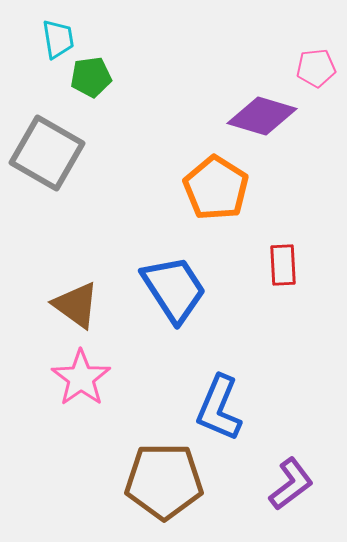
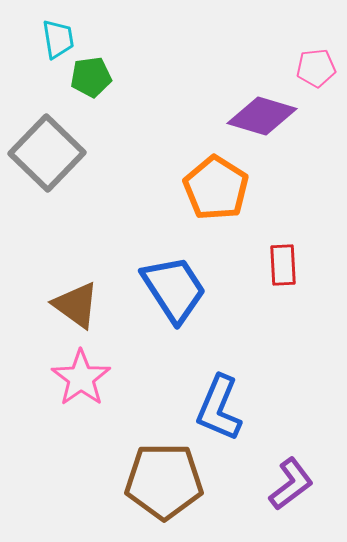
gray square: rotated 14 degrees clockwise
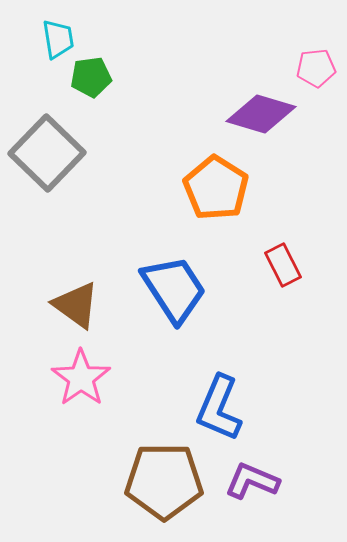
purple diamond: moved 1 px left, 2 px up
red rectangle: rotated 24 degrees counterclockwise
purple L-shape: moved 39 px left, 3 px up; rotated 120 degrees counterclockwise
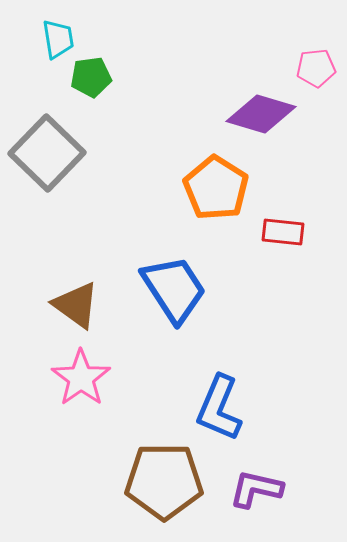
red rectangle: moved 33 px up; rotated 57 degrees counterclockwise
purple L-shape: moved 4 px right, 8 px down; rotated 10 degrees counterclockwise
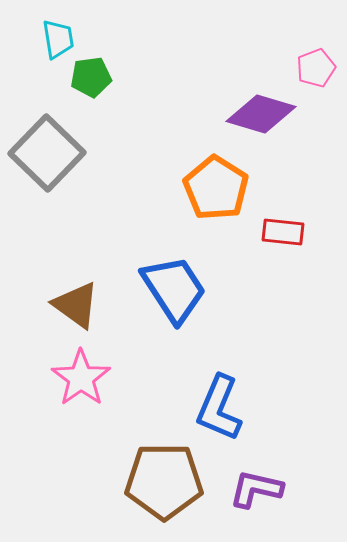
pink pentagon: rotated 15 degrees counterclockwise
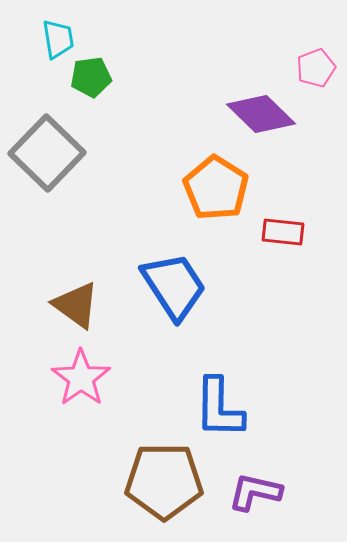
purple diamond: rotated 28 degrees clockwise
blue trapezoid: moved 3 px up
blue L-shape: rotated 22 degrees counterclockwise
purple L-shape: moved 1 px left, 3 px down
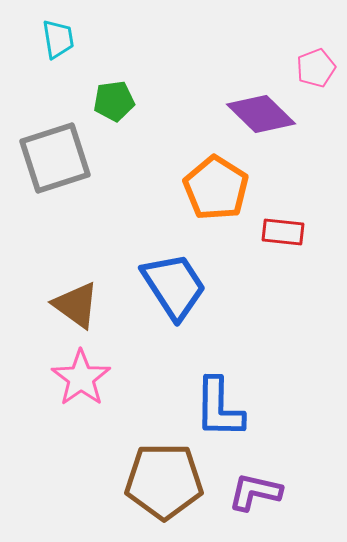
green pentagon: moved 23 px right, 24 px down
gray square: moved 8 px right, 5 px down; rotated 28 degrees clockwise
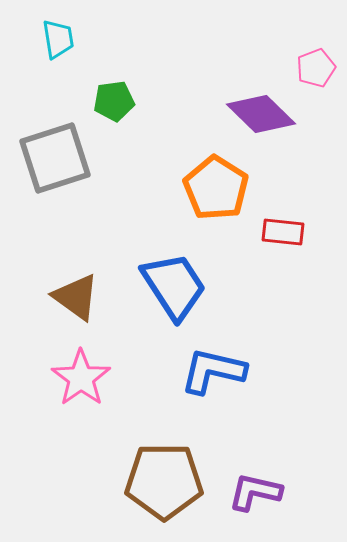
brown triangle: moved 8 px up
blue L-shape: moved 6 px left, 37 px up; rotated 102 degrees clockwise
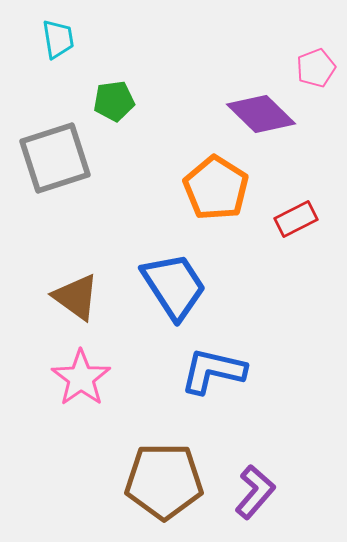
red rectangle: moved 13 px right, 13 px up; rotated 33 degrees counterclockwise
purple L-shape: rotated 118 degrees clockwise
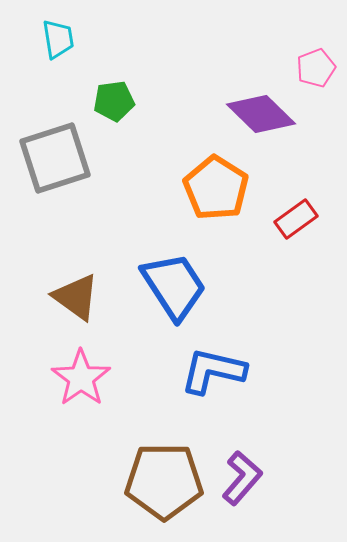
red rectangle: rotated 9 degrees counterclockwise
purple L-shape: moved 13 px left, 14 px up
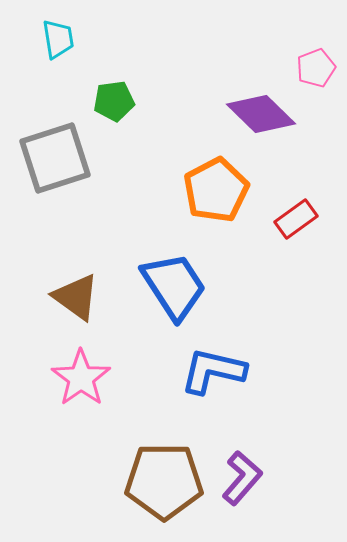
orange pentagon: moved 2 px down; rotated 12 degrees clockwise
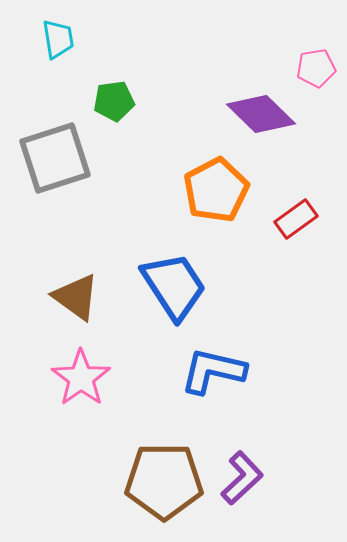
pink pentagon: rotated 12 degrees clockwise
purple L-shape: rotated 6 degrees clockwise
